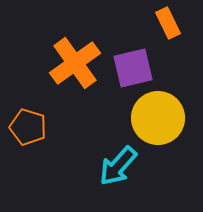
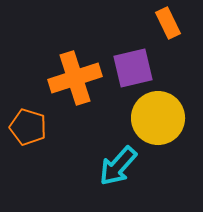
orange cross: moved 15 px down; rotated 18 degrees clockwise
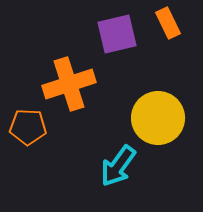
purple square: moved 16 px left, 34 px up
orange cross: moved 6 px left, 6 px down
orange pentagon: rotated 15 degrees counterclockwise
cyan arrow: rotated 6 degrees counterclockwise
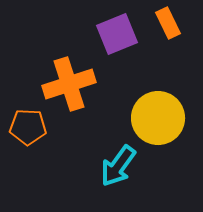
purple square: rotated 9 degrees counterclockwise
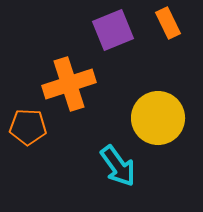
purple square: moved 4 px left, 4 px up
cyan arrow: rotated 72 degrees counterclockwise
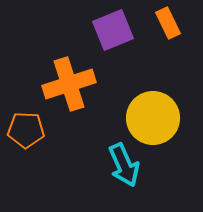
yellow circle: moved 5 px left
orange pentagon: moved 2 px left, 3 px down
cyan arrow: moved 6 px right, 1 px up; rotated 12 degrees clockwise
